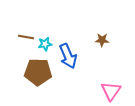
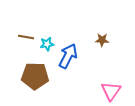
cyan star: moved 2 px right
blue arrow: rotated 130 degrees counterclockwise
brown pentagon: moved 3 px left, 4 px down
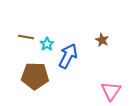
brown star: rotated 24 degrees clockwise
cyan star: rotated 24 degrees counterclockwise
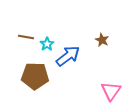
blue arrow: rotated 25 degrees clockwise
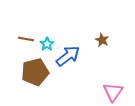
brown line: moved 2 px down
brown pentagon: moved 4 px up; rotated 16 degrees counterclockwise
pink triangle: moved 2 px right, 1 px down
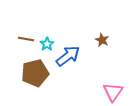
brown pentagon: moved 1 px down
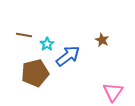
brown line: moved 2 px left, 4 px up
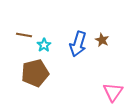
cyan star: moved 3 px left, 1 px down
blue arrow: moved 10 px right, 12 px up; rotated 145 degrees clockwise
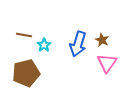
brown pentagon: moved 9 px left
pink triangle: moved 6 px left, 29 px up
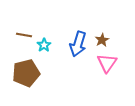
brown star: rotated 16 degrees clockwise
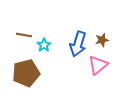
brown star: rotated 16 degrees clockwise
pink triangle: moved 9 px left, 2 px down; rotated 15 degrees clockwise
